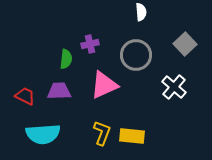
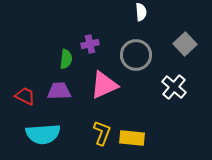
yellow rectangle: moved 2 px down
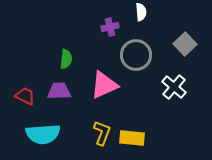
purple cross: moved 20 px right, 17 px up
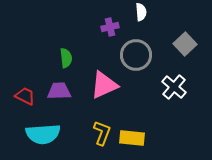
green semicircle: moved 1 px up; rotated 12 degrees counterclockwise
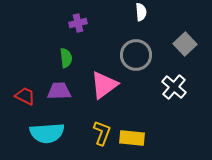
purple cross: moved 32 px left, 4 px up
pink triangle: rotated 12 degrees counterclockwise
cyan semicircle: moved 4 px right, 1 px up
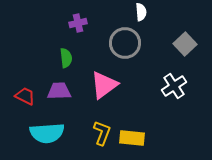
gray circle: moved 11 px left, 12 px up
white cross: moved 1 px up; rotated 15 degrees clockwise
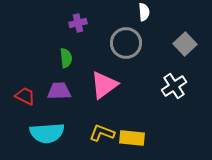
white semicircle: moved 3 px right
gray circle: moved 1 px right
yellow L-shape: rotated 90 degrees counterclockwise
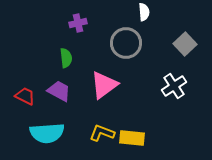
purple trapezoid: rotated 30 degrees clockwise
